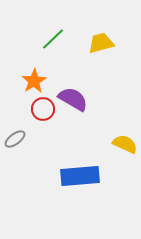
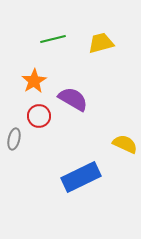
green line: rotated 30 degrees clockwise
red circle: moved 4 px left, 7 px down
gray ellipse: moved 1 px left; rotated 40 degrees counterclockwise
blue rectangle: moved 1 px right, 1 px down; rotated 21 degrees counterclockwise
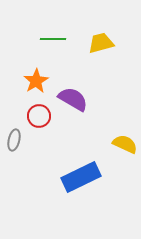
green line: rotated 15 degrees clockwise
orange star: moved 2 px right
gray ellipse: moved 1 px down
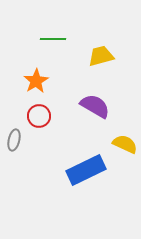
yellow trapezoid: moved 13 px down
purple semicircle: moved 22 px right, 7 px down
blue rectangle: moved 5 px right, 7 px up
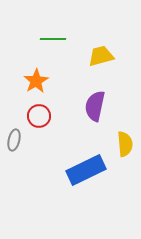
purple semicircle: rotated 108 degrees counterclockwise
yellow semicircle: rotated 60 degrees clockwise
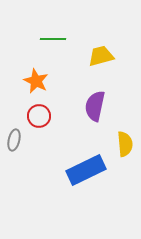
orange star: rotated 15 degrees counterclockwise
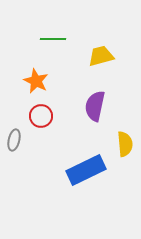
red circle: moved 2 px right
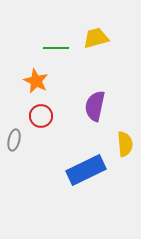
green line: moved 3 px right, 9 px down
yellow trapezoid: moved 5 px left, 18 px up
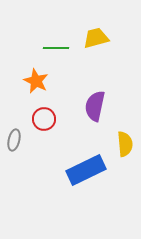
red circle: moved 3 px right, 3 px down
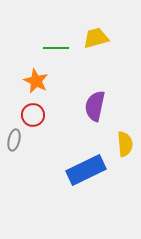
red circle: moved 11 px left, 4 px up
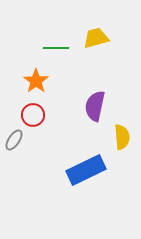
orange star: rotated 10 degrees clockwise
gray ellipse: rotated 20 degrees clockwise
yellow semicircle: moved 3 px left, 7 px up
